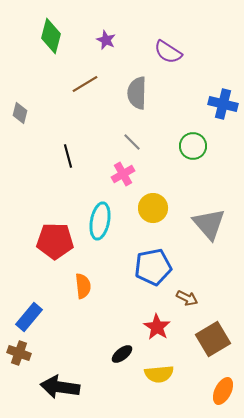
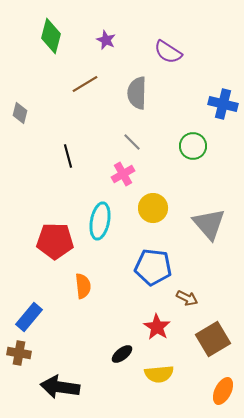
blue pentagon: rotated 18 degrees clockwise
brown cross: rotated 10 degrees counterclockwise
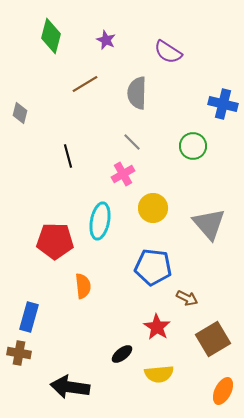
blue rectangle: rotated 24 degrees counterclockwise
black arrow: moved 10 px right
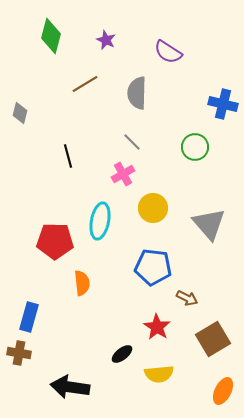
green circle: moved 2 px right, 1 px down
orange semicircle: moved 1 px left, 3 px up
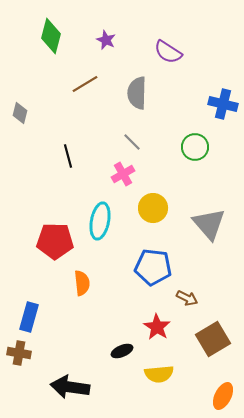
black ellipse: moved 3 px up; rotated 15 degrees clockwise
orange ellipse: moved 5 px down
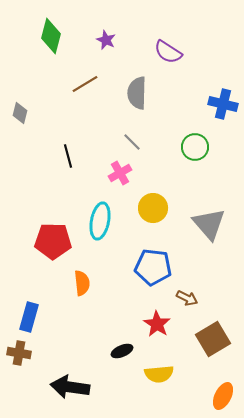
pink cross: moved 3 px left, 1 px up
red pentagon: moved 2 px left
red star: moved 3 px up
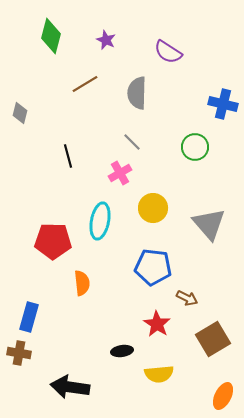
black ellipse: rotated 15 degrees clockwise
